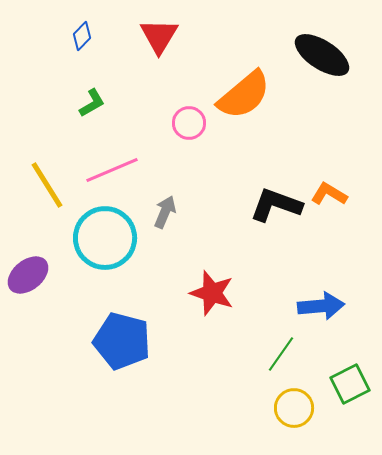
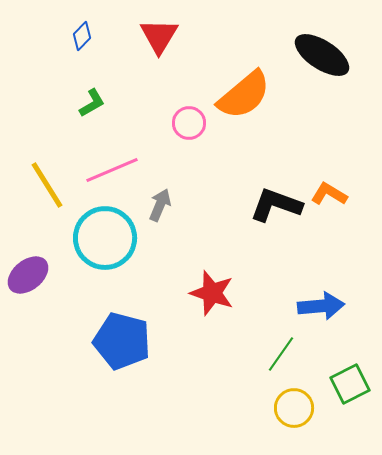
gray arrow: moved 5 px left, 7 px up
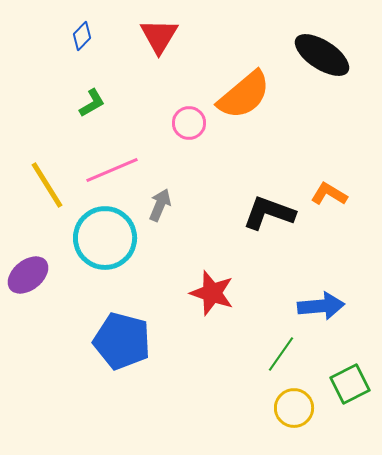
black L-shape: moved 7 px left, 8 px down
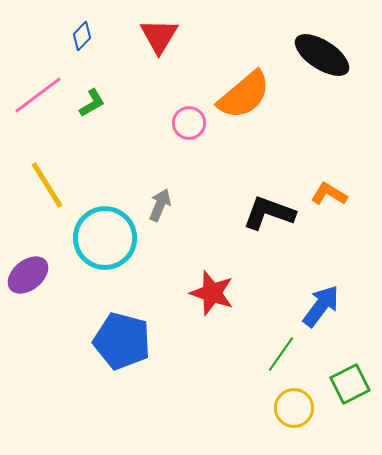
pink line: moved 74 px left, 75 px up; rotated 14 degrees counterclockwise
blue arrow: rotated 48 degrees counterclockwise
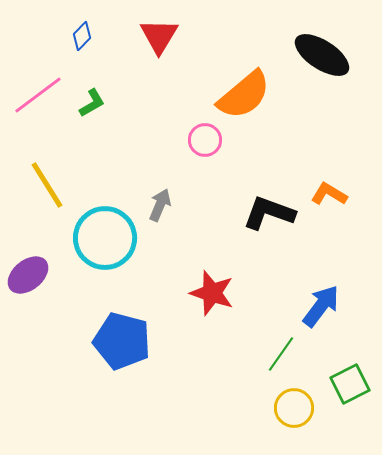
pink circle: moved 16 px right, 17 px down
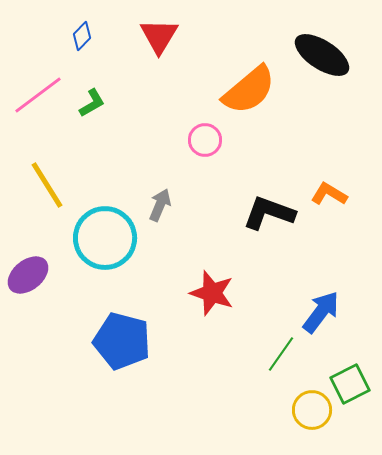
orange semicircle: moved 5 px right, 5 px up
blue arrow: moved 6 px down
yellow circle: moved 18 px right, 2 px down
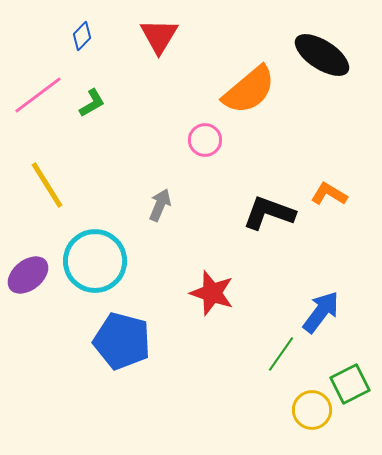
cyan circle: moved 10 px left, 23 px down
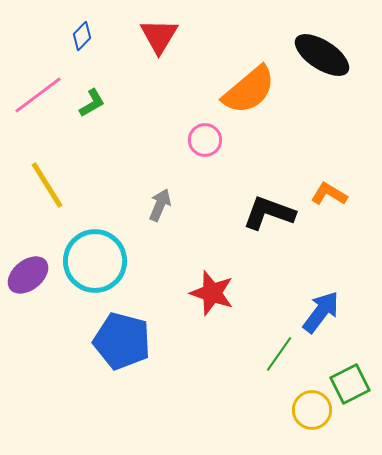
green line: moved 2 px left
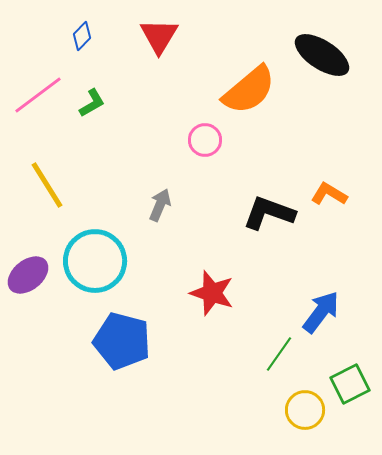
yellow circle: moved 7 px left
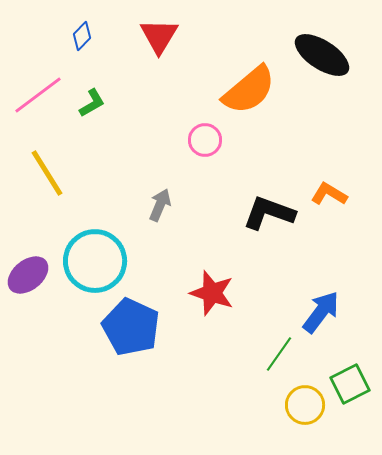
yellow line: moved 12 px up
blue pentagon: moved 9 px right, 14 px up; rotated 10 degrees clockwise
yellow circle: moved 5 px up
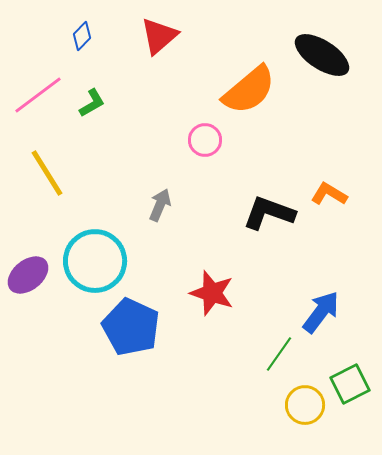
red triangle: rotated 18 degrees clockwise
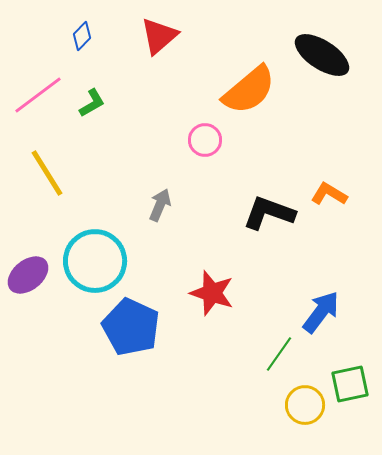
green square: rotated 15 degrees clockwise
